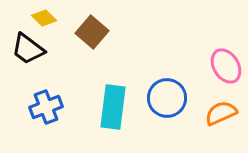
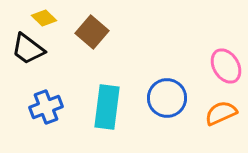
cyan rectangle: moved 6 px left
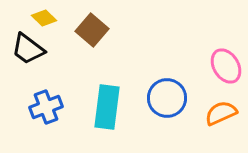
brown square: moved 2 px up
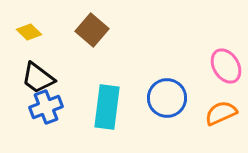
yellow diamond: moved 15 px left, 14 px down
black trapezoid: moved 10 px right, 29 px down
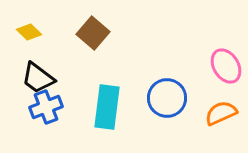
brown square: moved 1 px right, 3 px down
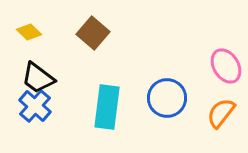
blue cross: moved 11 px left, 1 px up; rotated 28 degrees counterclockwise
orange semicircle: rotated 28 degrees counterclockwise
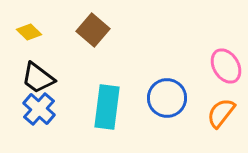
brown square: moved 3 px up
blue cross: moved 4 px right, 3 px down
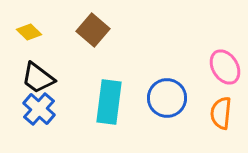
pink ellipse: moved 1 px left, 1 px down
cyan rectangle: moved 2 px right, 5 px up
orange semicircle: rotated 32 degrees counterclockwise
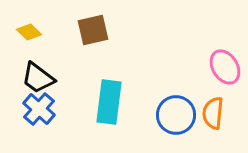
brown square: rotated 36 degrees clockwise
blue circle: moved 9 px right, 17 px down
orange semicircle: moved 8 px left
